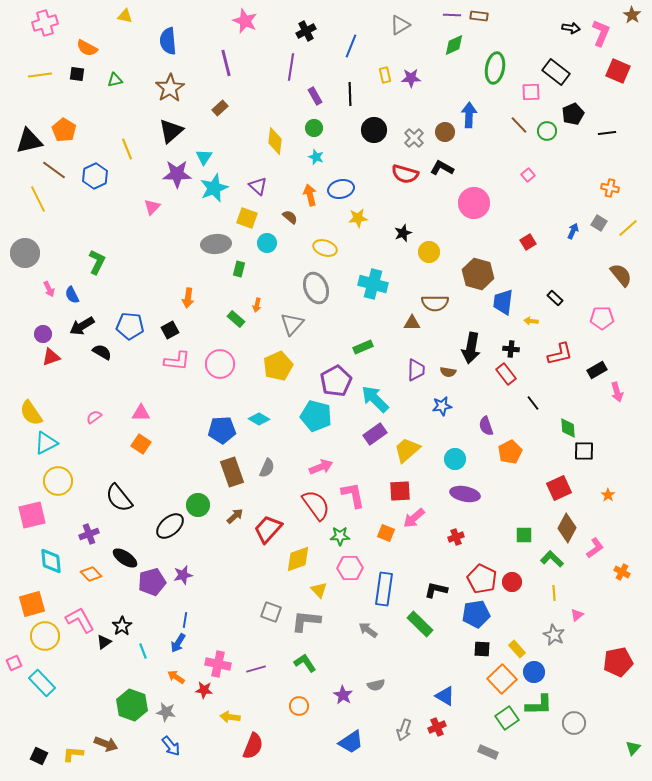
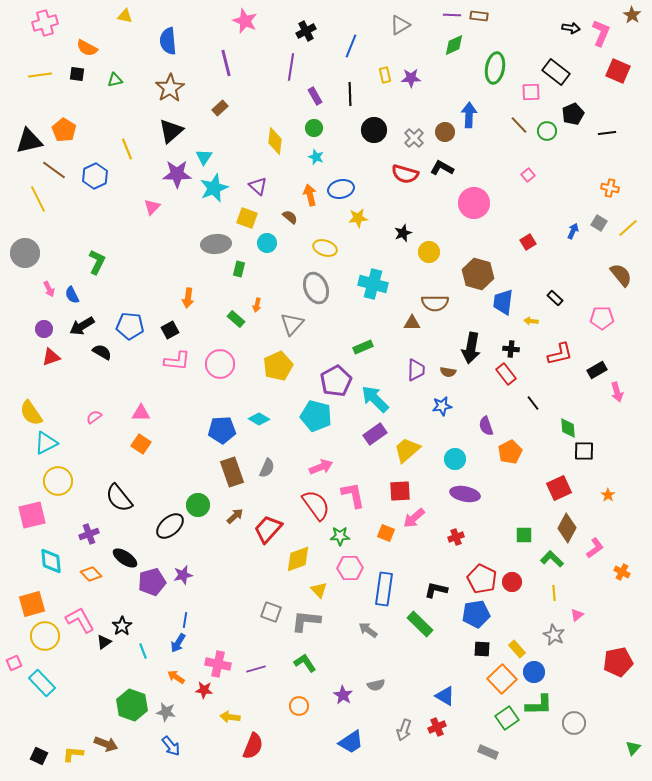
purple circle at (43, 334): moved 1 px right, 5 px up
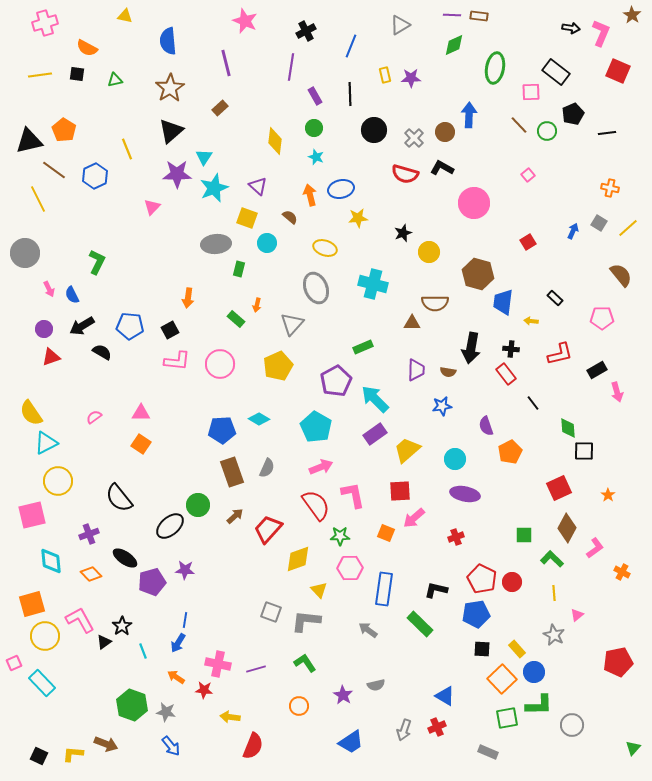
cyan pentagon at (316, 416): moved 11 px down; rotated 16 degrees clockwise
purple star at (183, 575): moved 2 px right, 5 px up; rotated 18 degrees clockwise
green square at (507, 718): rotated 25 degrees clockwise
gray circle at (574, 723): moved 2 px left, 2 px down
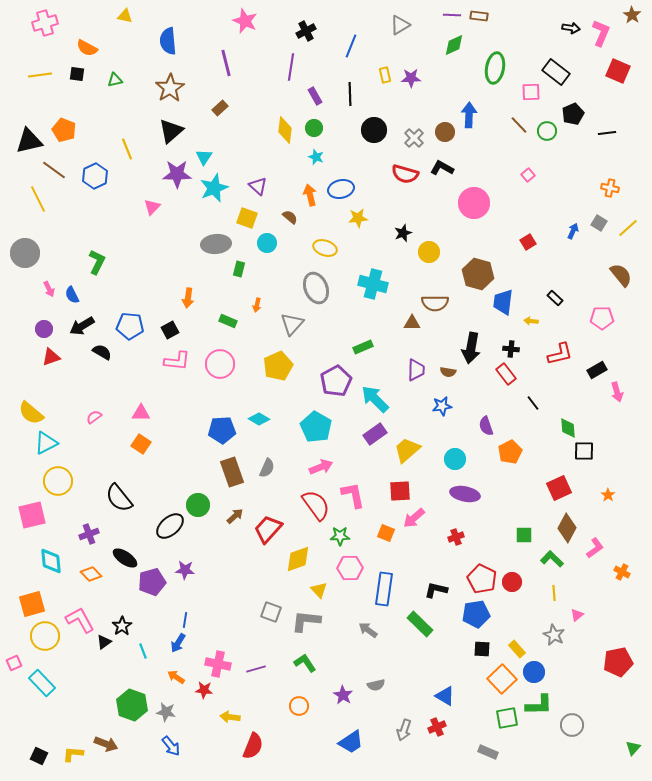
orange pentagon at (64, 130): rotated 10 degrees counterclockwise
yellow diamond at (275, 141): moved 10 px right, 11 px up
green rectangle at (236, 319): moved 8 px left, 2 px down; rotated 18 degrees counterclockwise
yellow semicircle at (31, 413): rotated 16 degrees counterclockwise
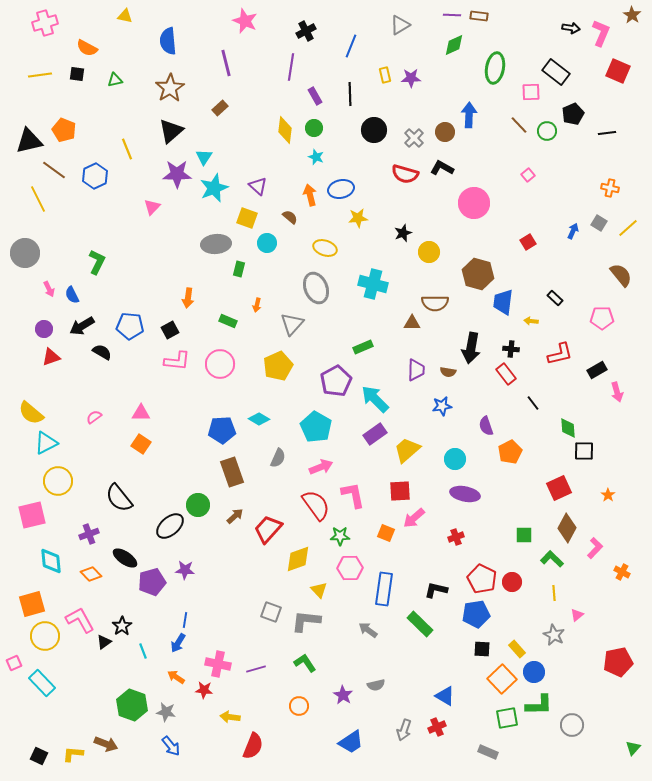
gray semicircle at (267, 468): moved 11 px right, 10 px up
pink L-shape at (595, 548): rotated 10 degrees counterclockwise
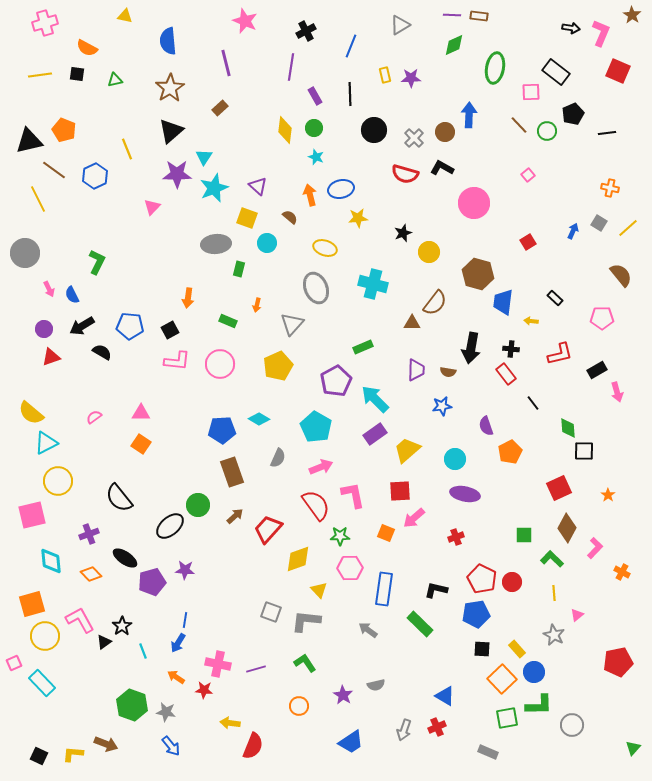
brown semicircle at (435, 303): rotated 52 degrees counterclockwise
yellow arrow at (230, 717): moved 6 px down
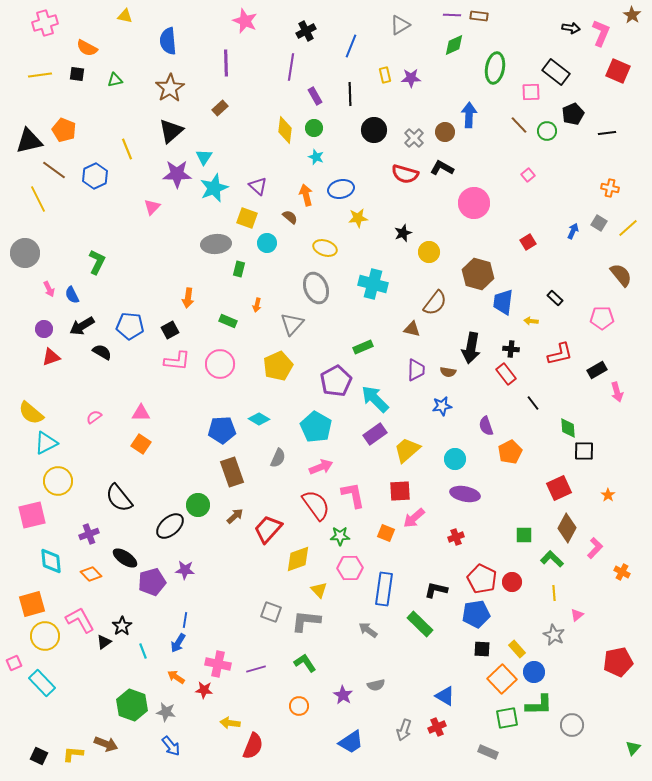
purple line at (226, 63): rotated 12 degrees clockwise
orange arrow at (310, 195): moved 4 px left
brown triangle at (412, 323): moved 6 px down; rotated 12 degrees clockwise
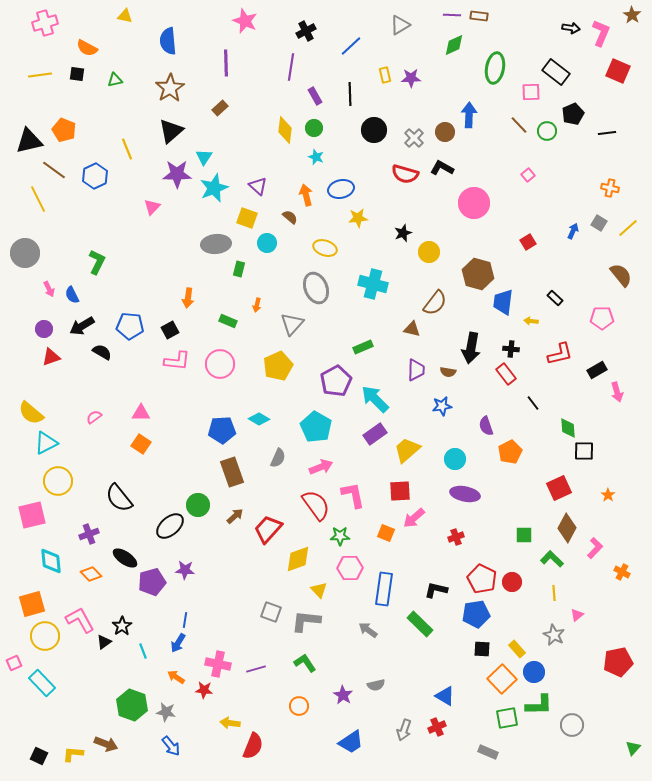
blue line at (351, 46): rotated 25 degrees clockwise
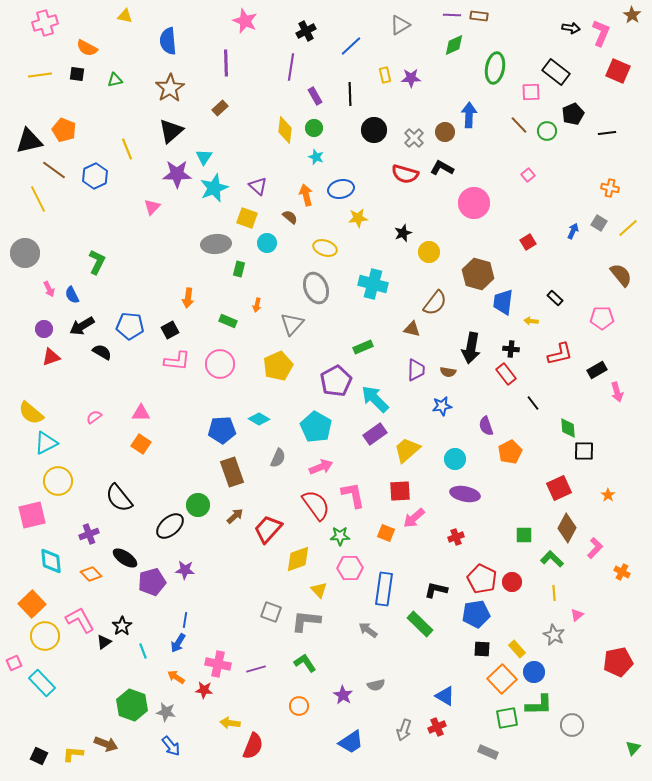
orange square at (32, 604): rotated 28 degrees counterclockwise
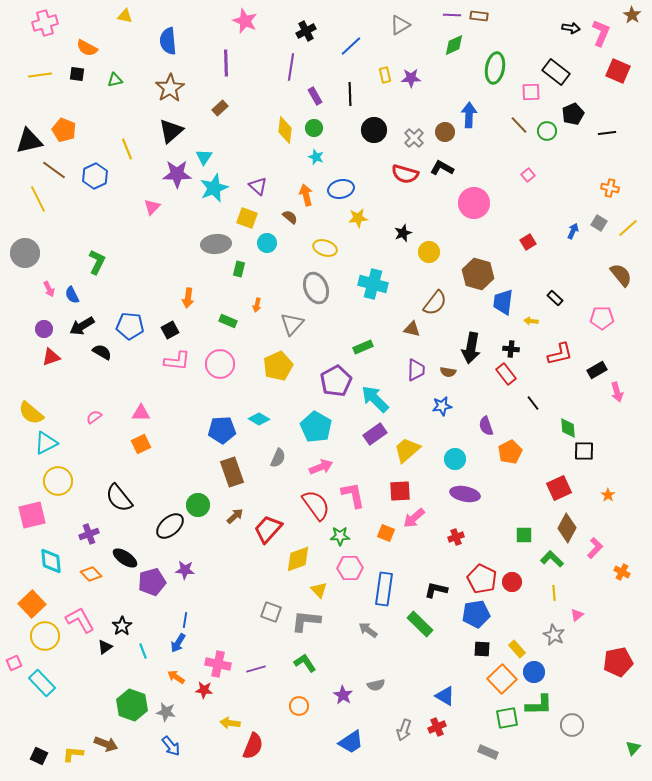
orange square at (141, 444): rotated 30 degrees clockwise
black triangle at (104, 642): moved 1 px right, 5 px down
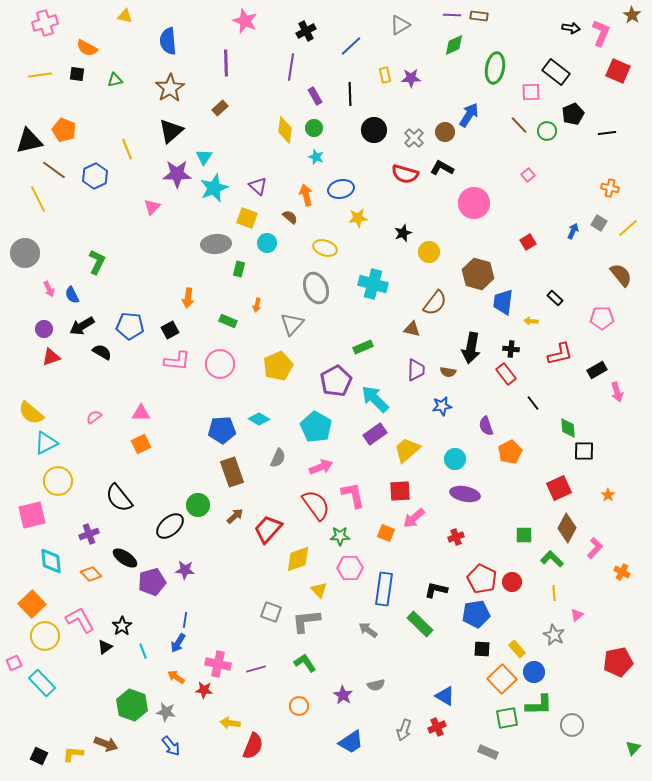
blue arrow at (469, 115): rotated 30 degrees clockwise
gray L-shape at (306, 621): rotated 12 degrees counterclockwise
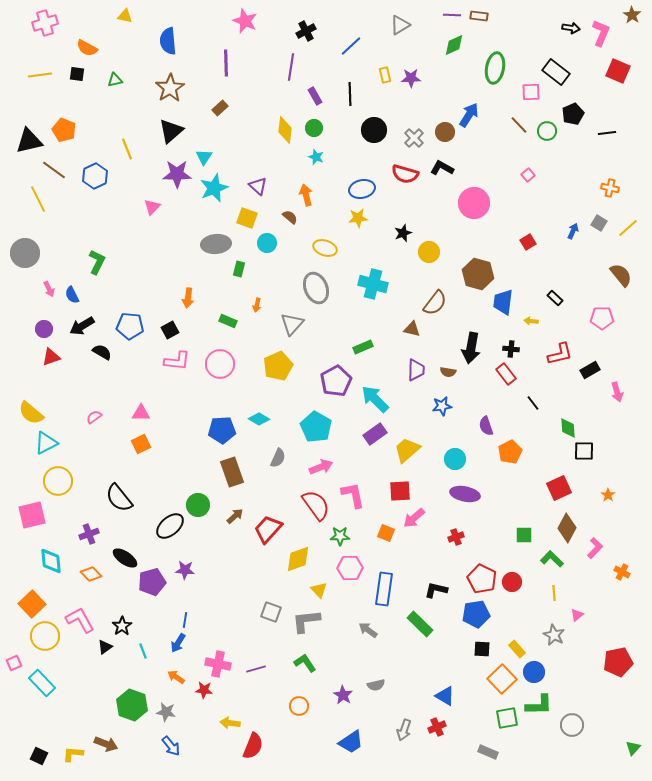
blue ellipse at (341, 189): moved 21 px right
black rectangle at (597, 370): moved 7 px left
